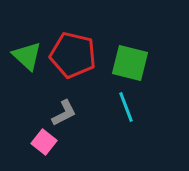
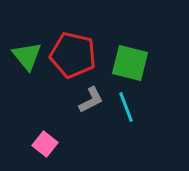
green triangle: rotated 8 degrees clockwise
gray L-shape: moved 27 px right, 13 px up
pink square: moved 1 px right, 2 px down
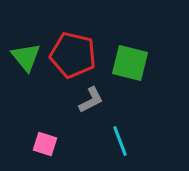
green triangle: moved 1 px left, 1 px down
cyan line: moved 6 px left, 34 px down
pink square: rotated 20 degrees counterclockwise
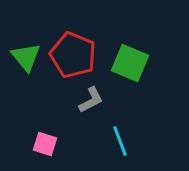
red pentagon: rotated 9 degrees clockwise
green square: rotated 9 degrees clockwise
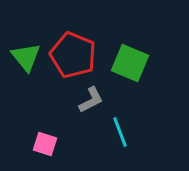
cyan line: moved 9 px up
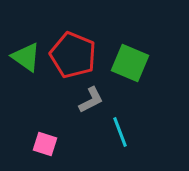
green triangle: rotated 16 degrees counterclockwise
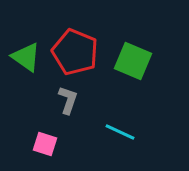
red pentagon: moved 2 px right, 3 px up
green square: moved 3 px right, 2 px up
gray L-shape: moved 23 px left; rotated 44 degrees counterclockwise
cyan line: rotated 44 degrees counterclockwise
